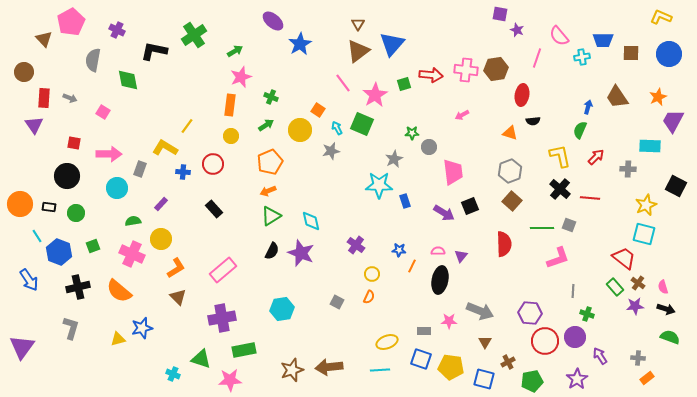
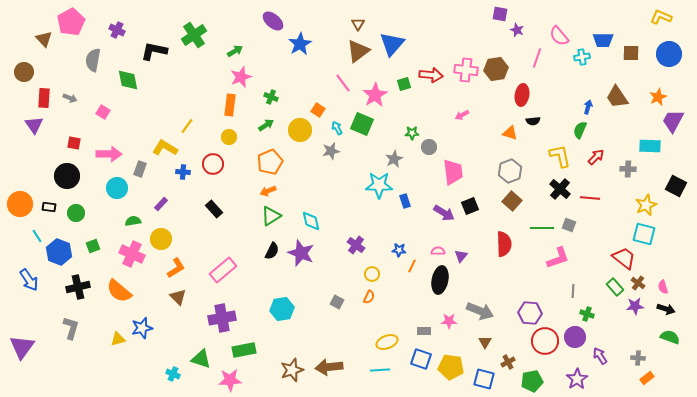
yellow circle at (231, 136): moved 2 px left, 1 px down
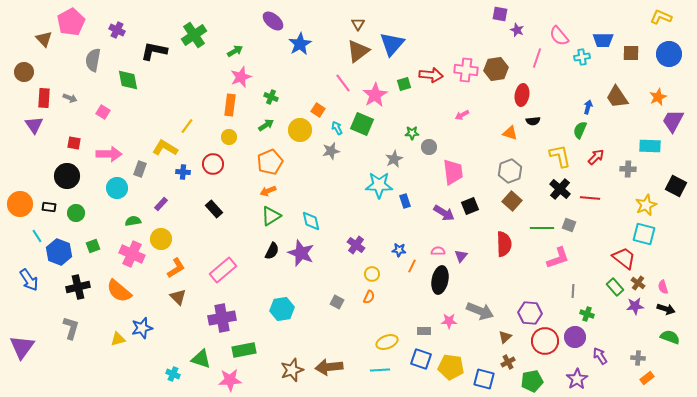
brown triangle at (485, 342): moved 20 px right, 5 px up; rotated 16 degrees clockwise
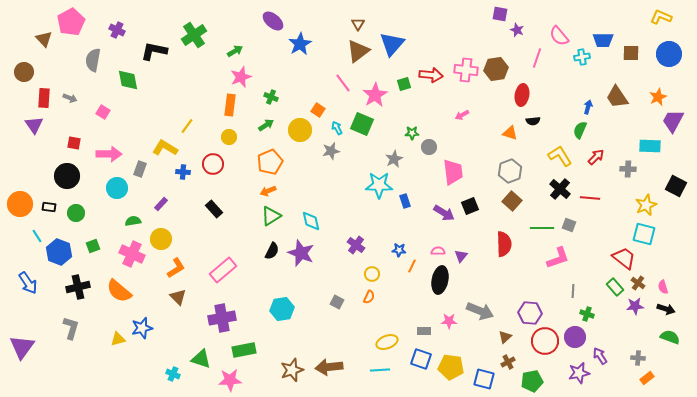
yellow L-shape at (560, 156): rotated 20 degrees counterclockwise
blue arrow at (29, 280): moved 1 px left, 3 px down
purple star at (577, 379): moved 2 px right, 6 px up; rotated 20 degrees clockwise
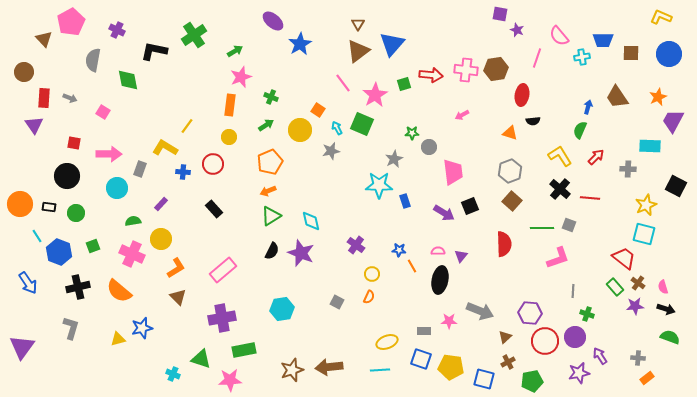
orange line at (412, 266): rotated 56 degrees counterclockwise
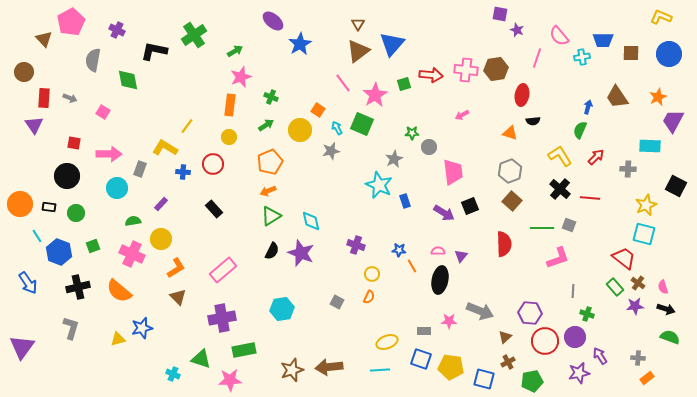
cyan star at (379, 185): rotated 24 degrees clockwise
purple cross at (356, 245): rotated 18 degrees counterclockwise
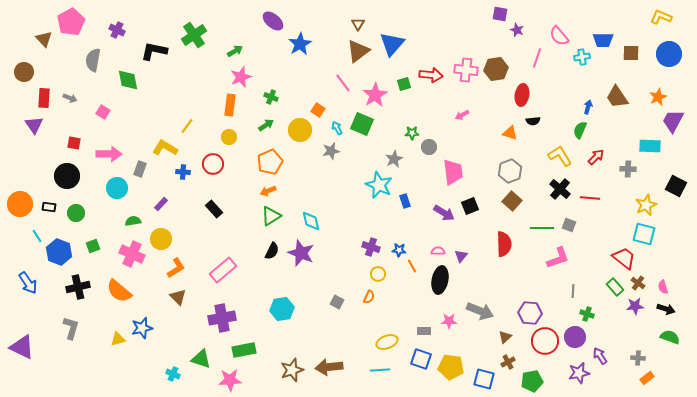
purple cross at (356, 245): moved 15 px right, 2 px down
yellow circle at (372, 274): moved 6 px right
purple triangle at (22, 347): rotated 40 degrees counterclockwise
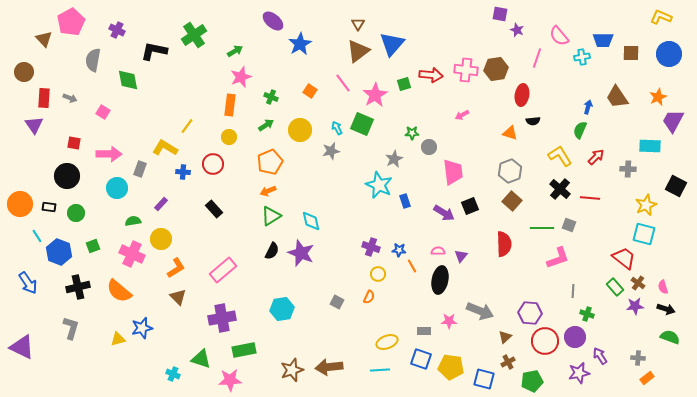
orange square at (318, 110): moved 8 px left, 19 px up
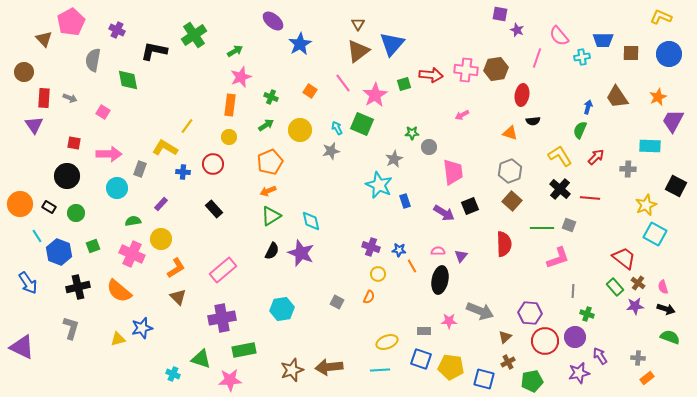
black rectangle at (49, 207): rotated 24 degrees clockwise
cyan square at (644, 234): moved 11 px right; rotated 15 degrees clockwise
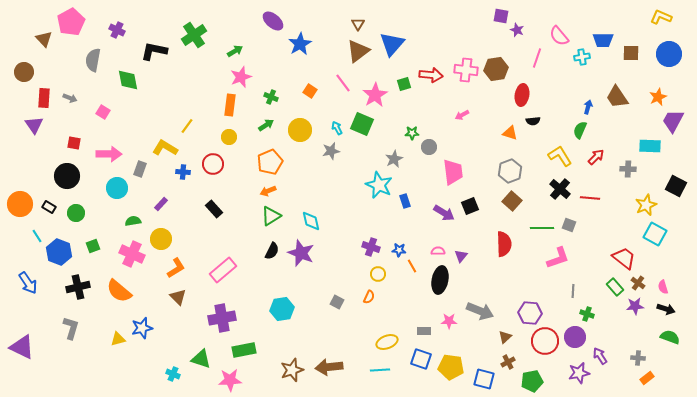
purple square at (500, 14): moved 1 px right, 2 px down
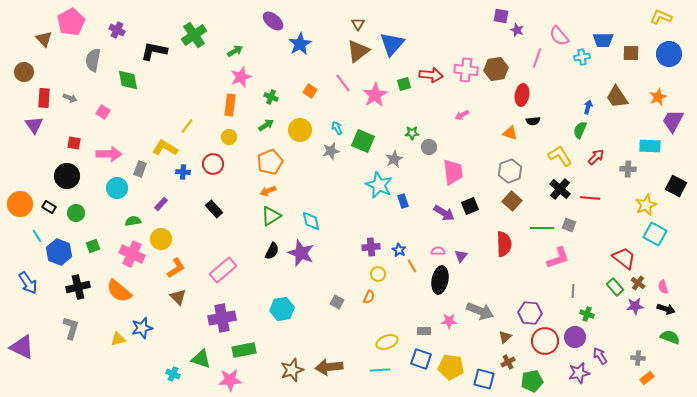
green square at (362, 124): moved 1 px right, 17 px down
blue rectangle at (405, 201): moved 2 px left
purple cross at (371, 247): rotated 24 degrees counterclockwise
blue star at (399, 250): rotated 24 degrees clockwise
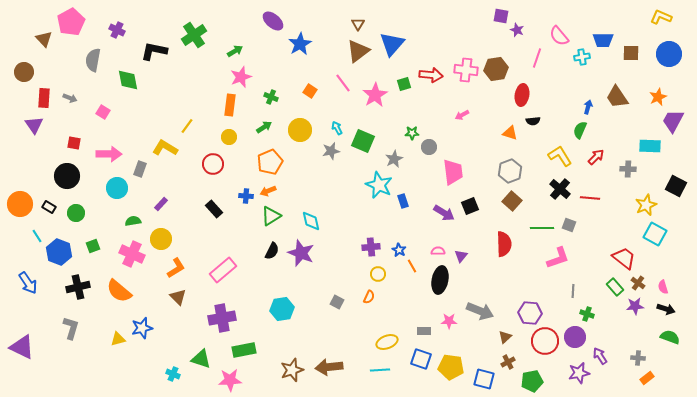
green arrow at (266, 125): moved 2 px left, 2 px down
blue cross at (183, 172): moved 63 px right, 24 px down
